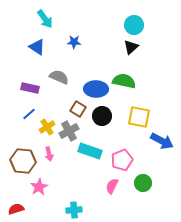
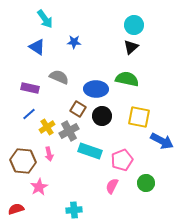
green semicircle: moved 3 px right, 2 px up
green circle: moved 3 px right
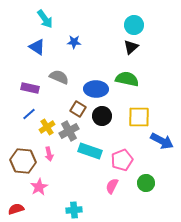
yellow square: rotated 10 degrees counterclockwise
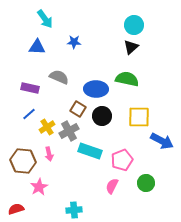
blue triangle: rotated 30 degrees counterclockwise
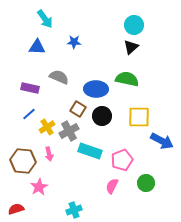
cyan cross: rotated 14 degrees counterclockwise
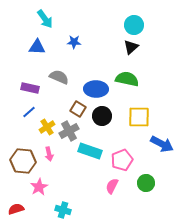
blue line: moved 2 px up
blue arrow: moved 3 px down
cyan cross: moved 11 px left; rotated 35 degrees clockwise
